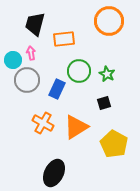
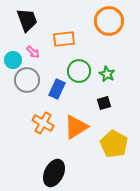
black trapezoid: moved 8 px left, 4 px up; rotated 145 degrees clockwise
pink arrow: moved 2 px right, 1 px up; rotated 144 degrees clockwise
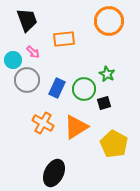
green circle: moved 5 px right, 18 px down
blue rectangle: moved 1 px up
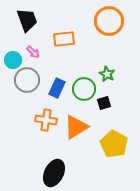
orange cross: moved 3 px right, 3 px up; rotated 20 degrees counterclockwise
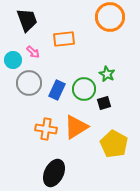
orange circle: moved 1 px right, 4 px up
gray circle: moved 2 px right, 3 px down
blue rectangle: moved 2 px down
orange cross: moved 9 px down
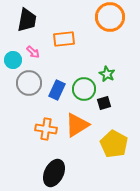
black trapezoid: rotated 30 degrees clockwise
orange triangle: moved 1 px right, 2 px up
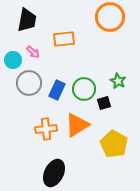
green star: moved 11 px right, 7 px down
orange cross: rotated 15 degrees counterclockwise
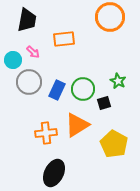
gray circle: moved 1 px up
green circle: moved 1 px left
orange cross: moved 4 px down
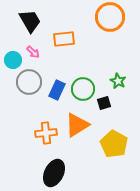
black trapezoid: moved 3 px right, 1 px down; rotated 40 degrees counterclockwise
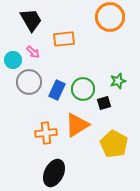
black trapezoid: moved 1 px right, 1 px up
green star: rotated 28 degrees clockwise
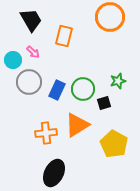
orange rectangle: moved 3 px up; rotated 70 degrees counterclockwise
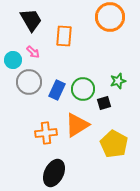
orange rectangle: rotated 10 degrees counterclockwise
